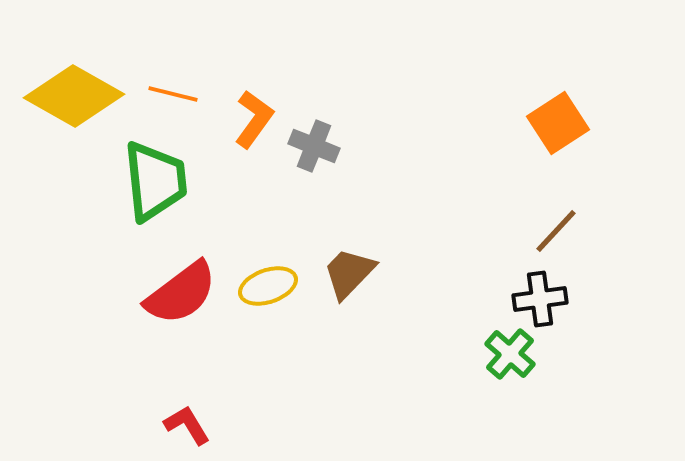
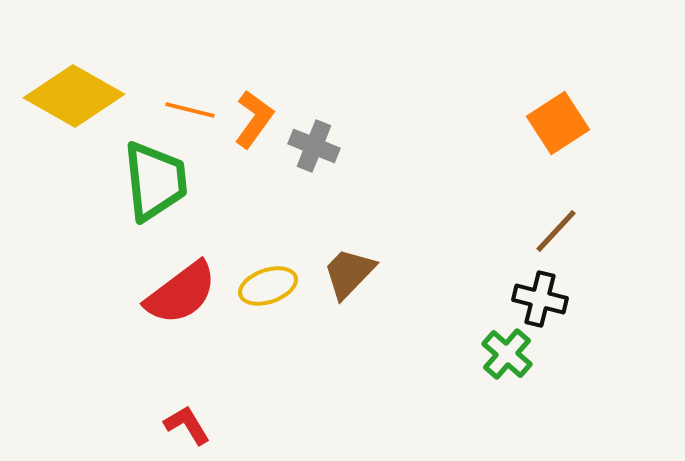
orange line: moved 17 px right, 16 px down
black cross: rotated 22 degrees clockwise
green cross: moved 3 px left
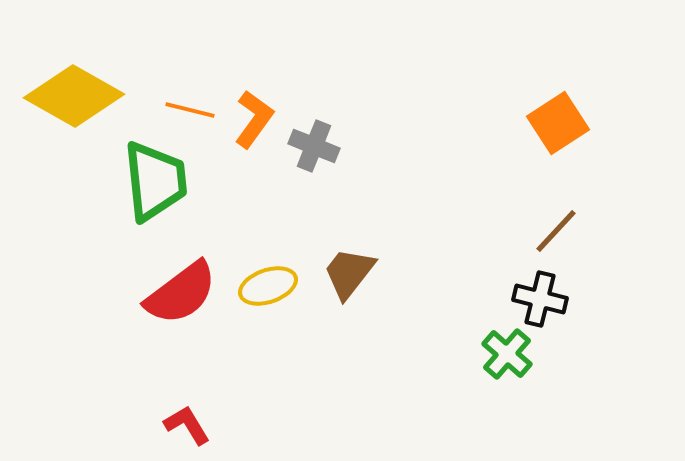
brown trapezoid: rotated 6 degrees counterclockwise
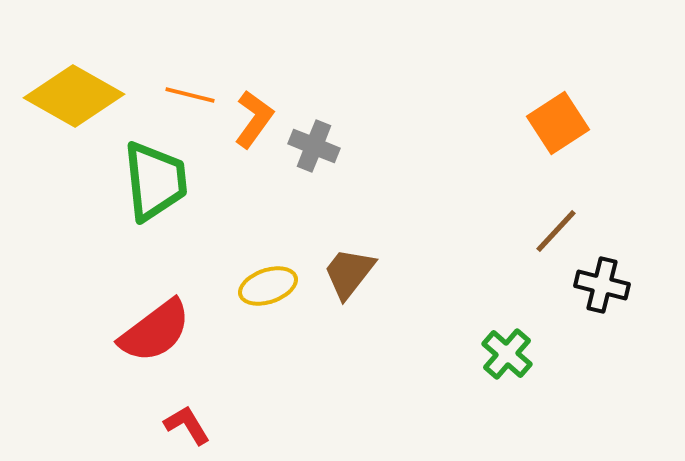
orange line: moved 15 px up
red semicircle: moved 26 px left, 38 px down
black cross: moved 62 px right, 14 px up
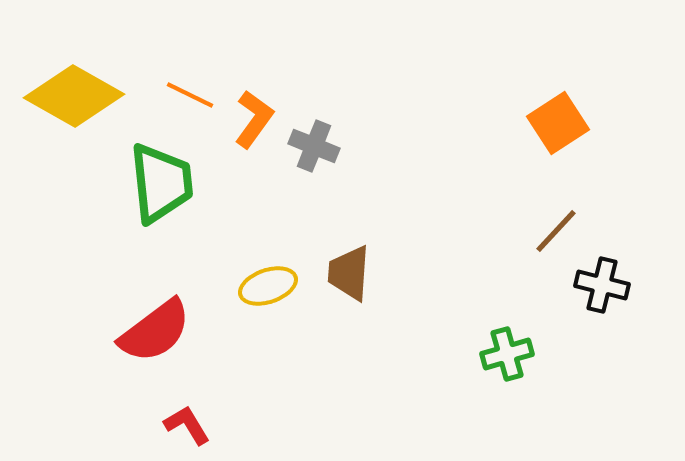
orange line: rotated 12 degrees clockwise
green trapezoid: moved 6 px right, 2 px down
brown trapezoid: rotated 34 degrees counterclockwise
green cross: rotated 33 degrees clockwise
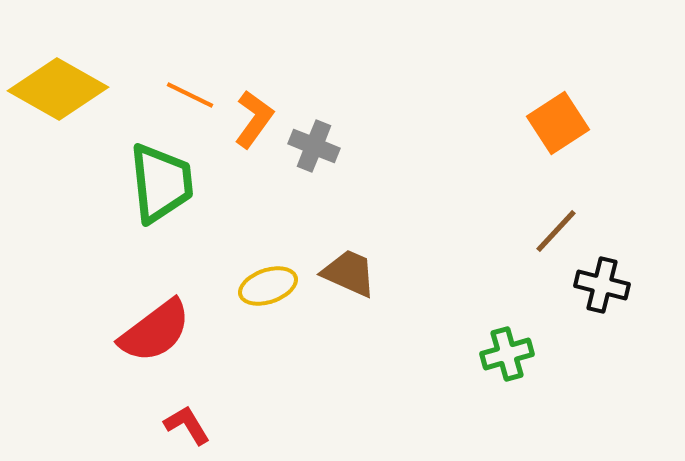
yellow diamond: moved 16 px left, 7 px up
brown trapezoid: rotated 110 degrees clockwise
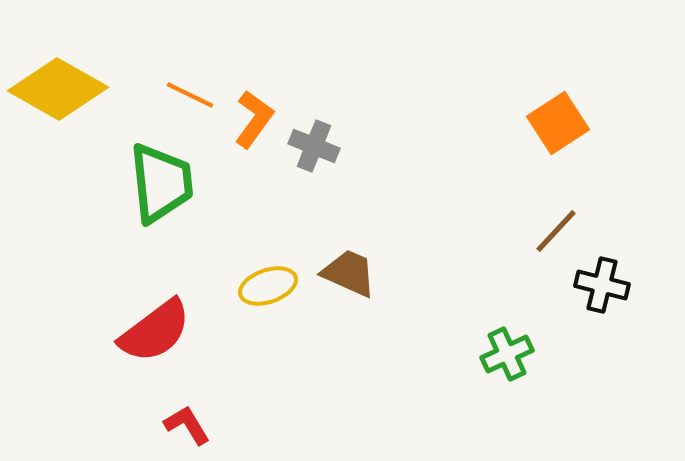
green cross: rotated 9 degrees counterclockwise
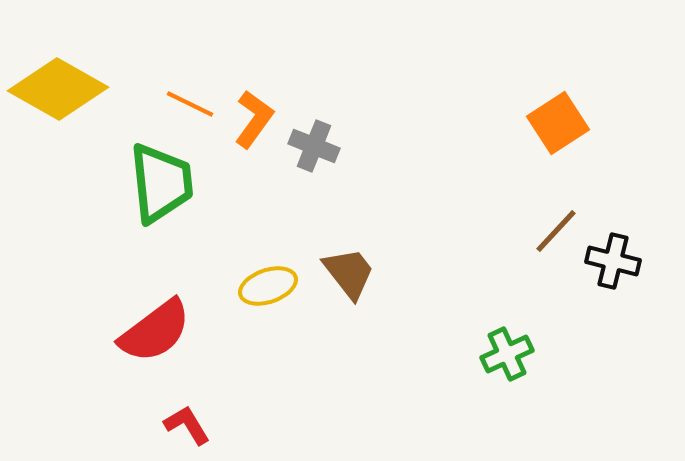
orange line: moved 9 px down
brown trapezoid: rotated 28 degrees clockwise
black cross: moved 11 px right, 24 px up
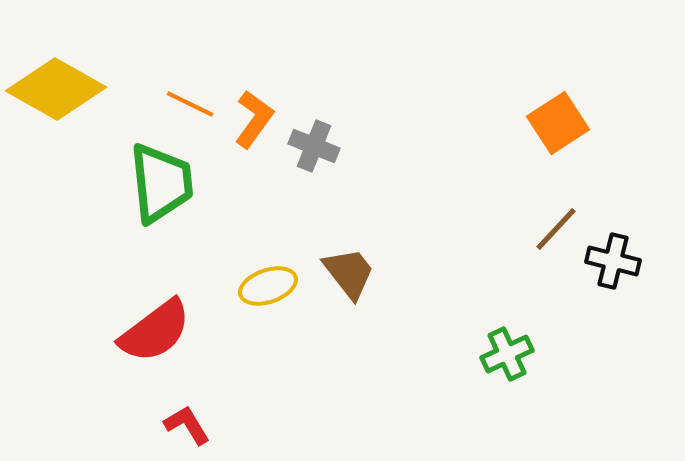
yellow diamond: moved 2 px left
brown line: moved 2 px up
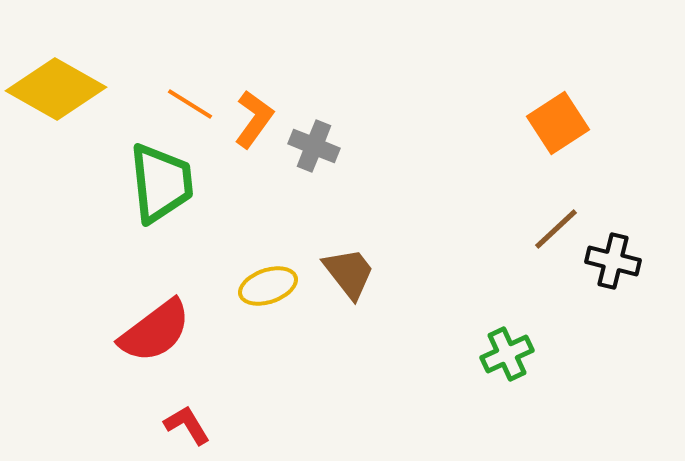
orange line: rotated 6 degrees clockwise
brown line: rotated 4 degrees clockwise
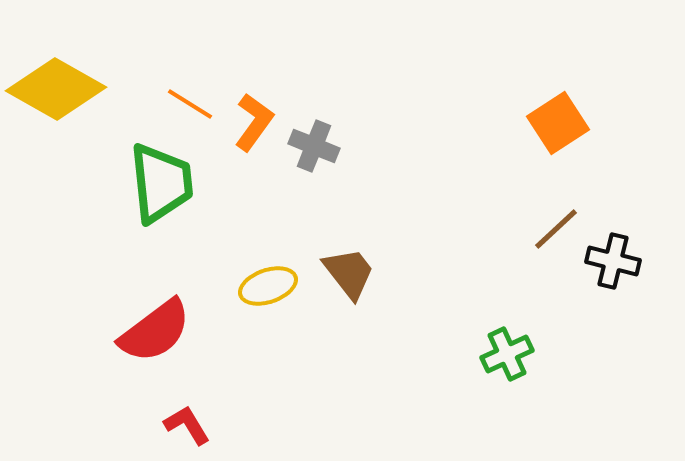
orange L-shape: moved 3 px down
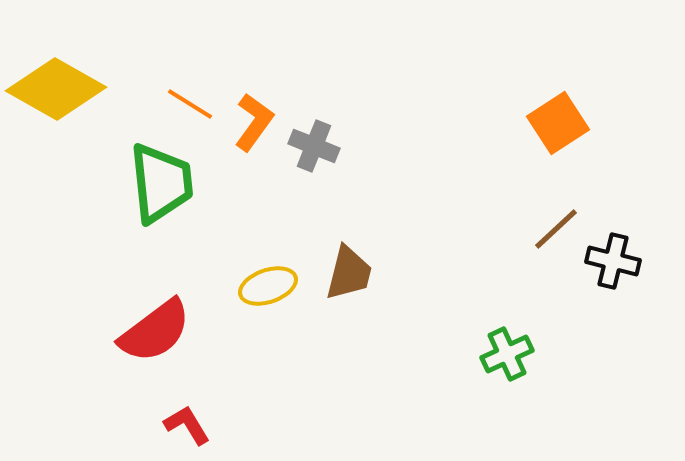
brown trapezoid: rotated 52 degrees clockwise
